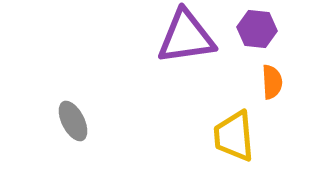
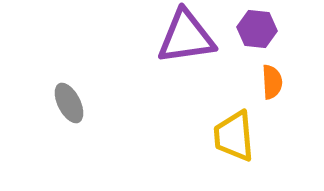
gray ellipse: moved 4 px left, 18 px up
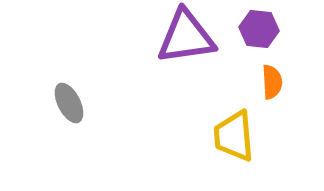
purple hexagon: moved 2 px right
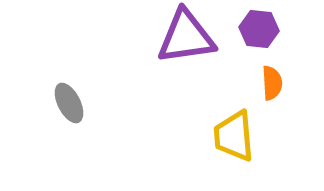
orange semicircle: moved 1 px down
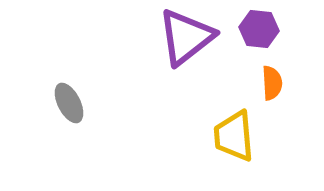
purple triangle: rotated 30 degrees counterclockwise
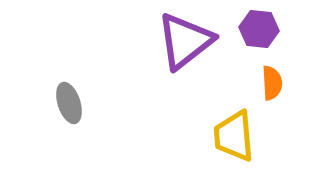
purple triangle: moved 1 px left, 4 px down
gray ellipse: rotated 9 degrees clockwise
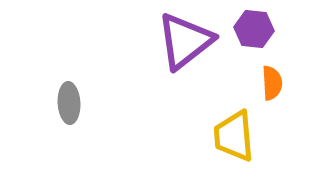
purple hexagon: moved 5 px left
gray ellipse: rotated 15 degrees clockwise
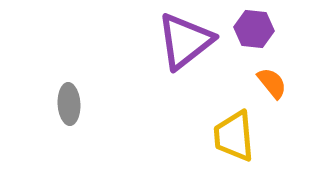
orange semicircle: rotated 36 degrees counterclockwise
gray ellipse: moved 1 px down
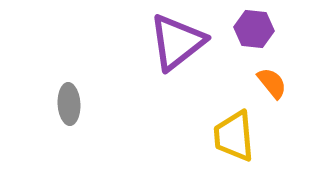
purple triangle: moved 8 px left, 1 px down
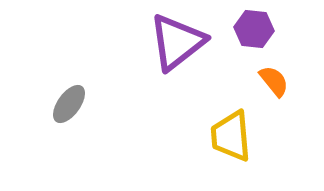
orange semicircle: moved 2 px right, 2 px up
gray ellipse: rotated 39 degrees clockwise
yellow trapezoid: moved 3 px left
